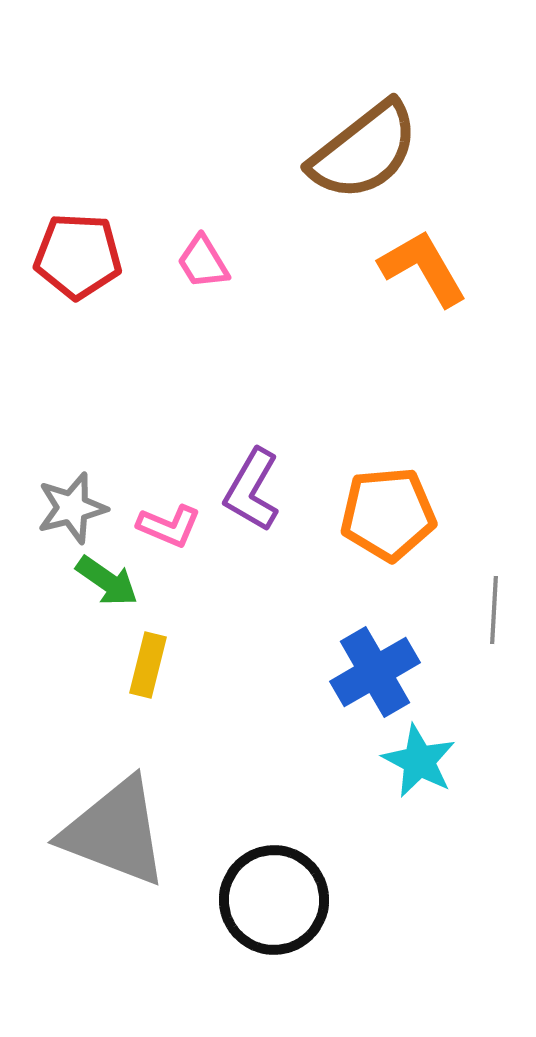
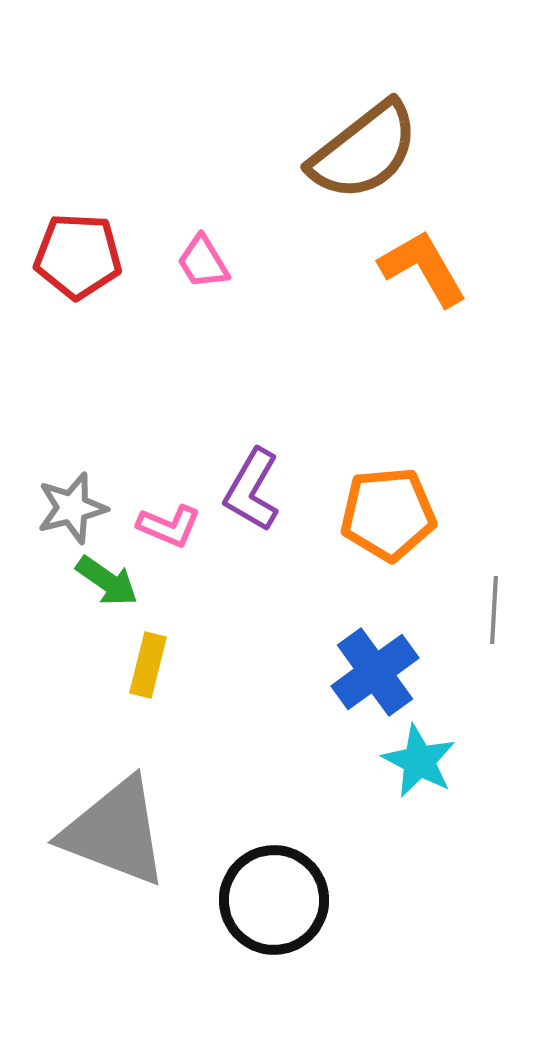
blue cross: rotated 6 degrees counterclockwise
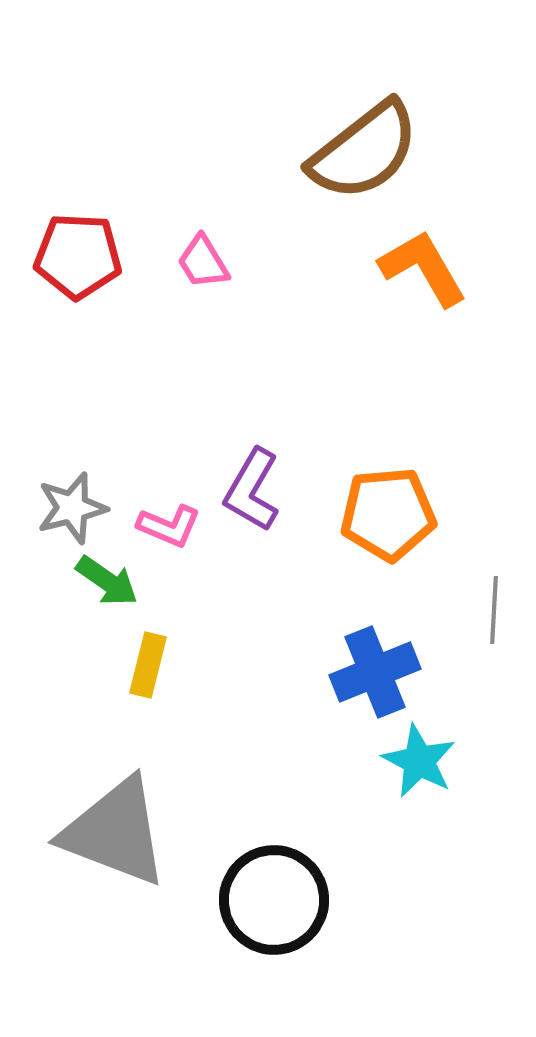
blue cross: rotated 14 degrees clockwise
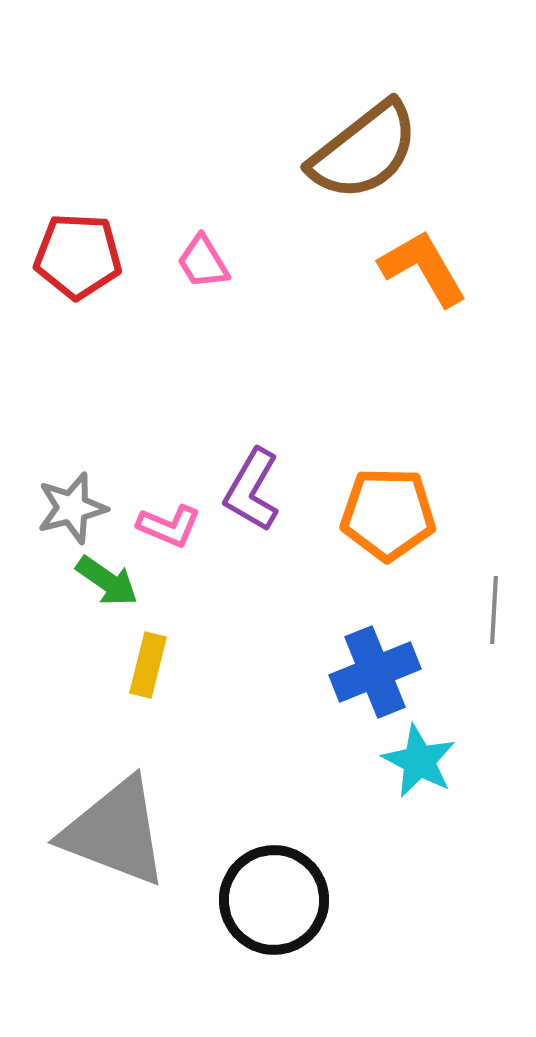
orange pentagon: rotated 6 degrees clockwise
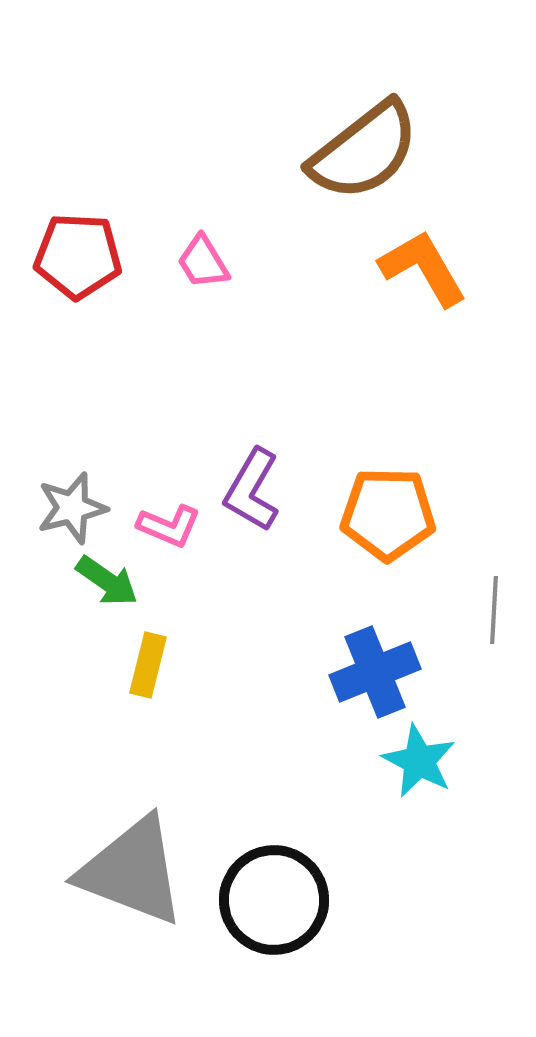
gray triangle: moved 17 px right, 39 px down
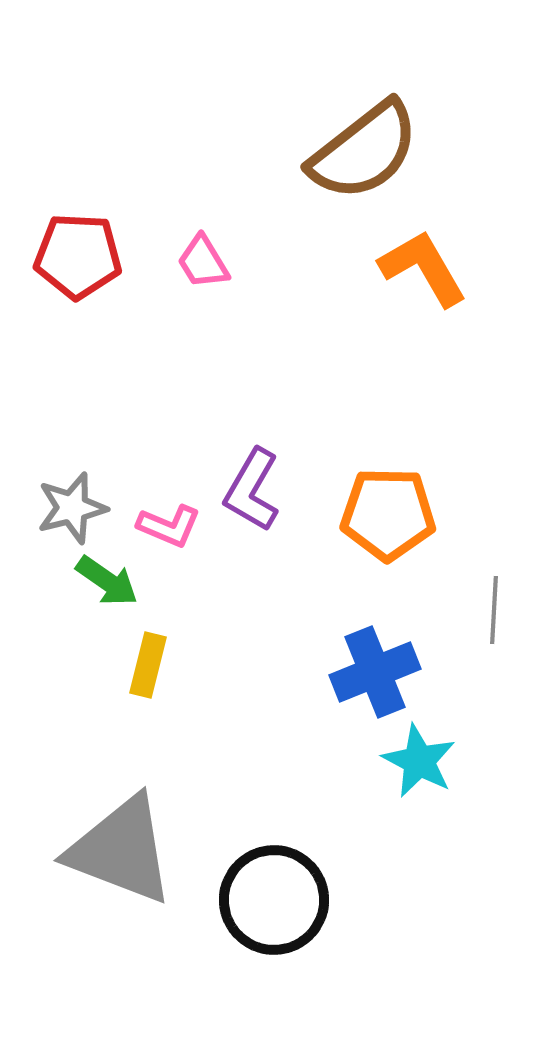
gray triangle: moved 11 px left, 21 px up
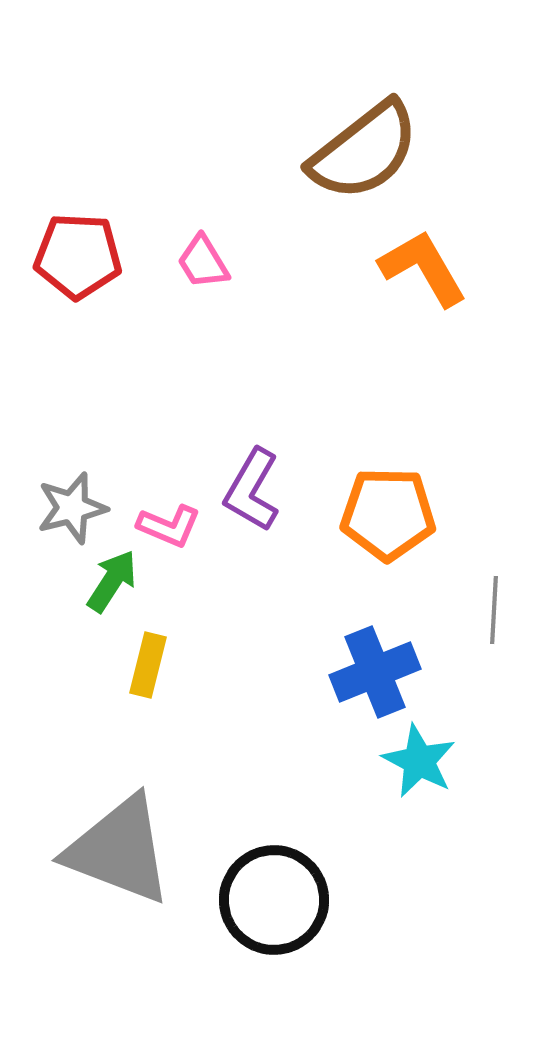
green arrow: moved 5 px right; rotated 92 degrees counterclockwise
gray triangle: moved 2 px left
